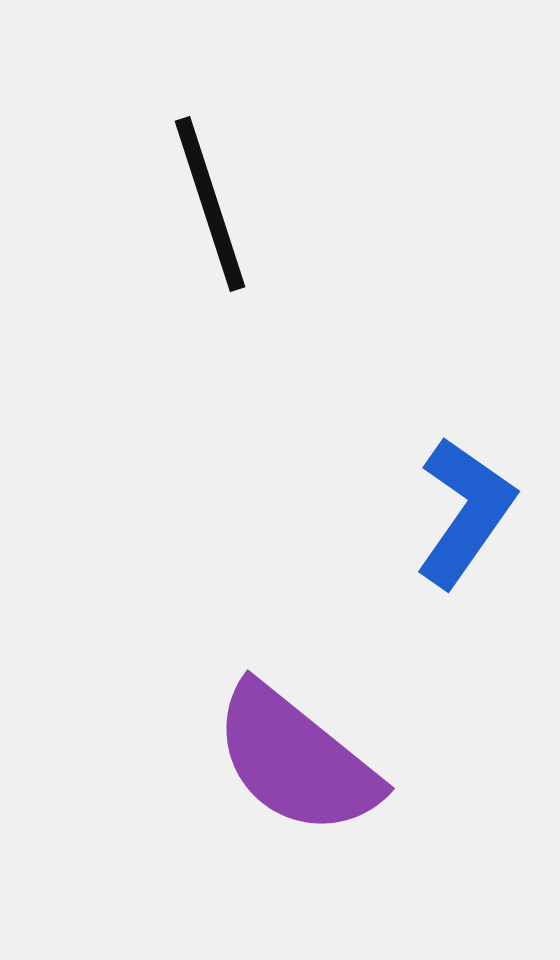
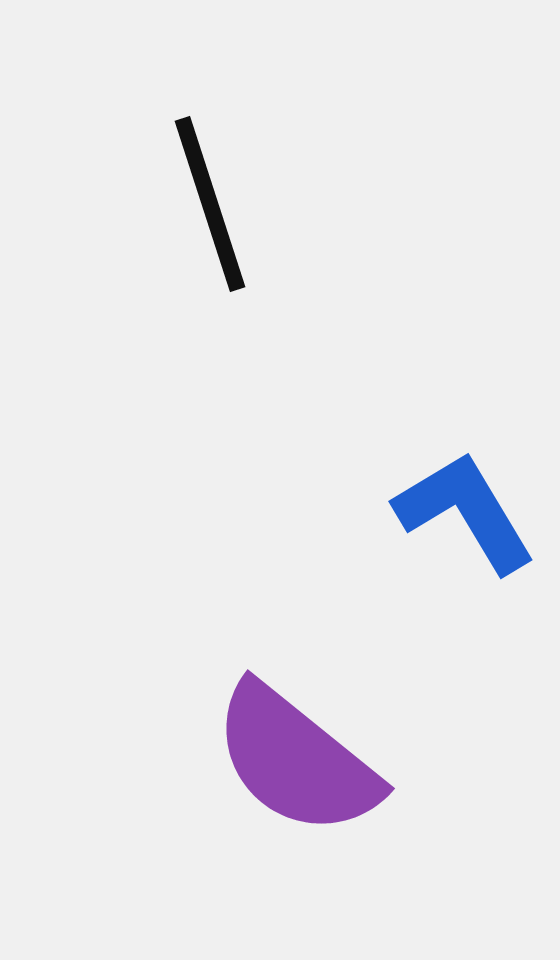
blue L-shape: rotated 66 degrees counterclockwise
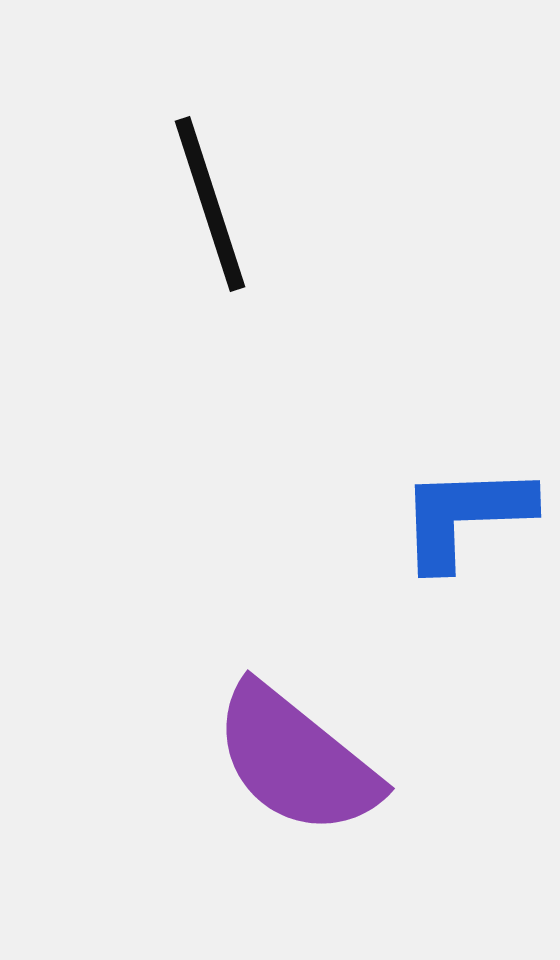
blue L-shape: moved 4 px down; rotated 61 degrees counterclockwise
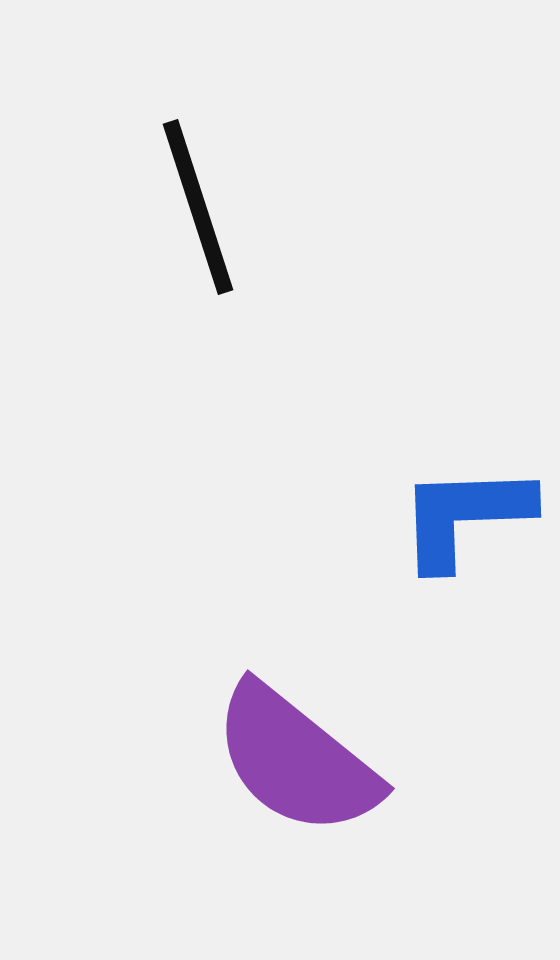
black line: moved 12 px left, 3 px down
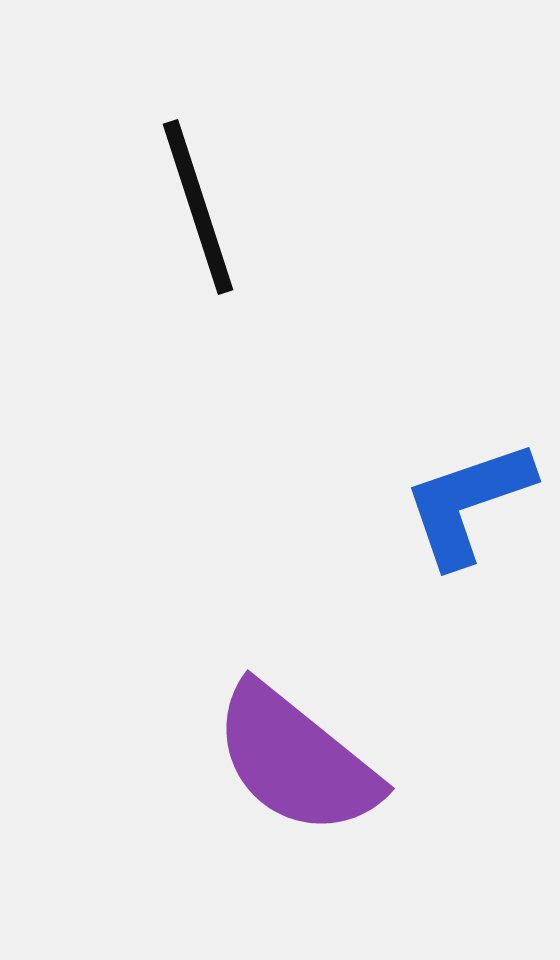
blue L-shape: moved 3 px right, 13 px up; rotated 17 degrees counterclockwise
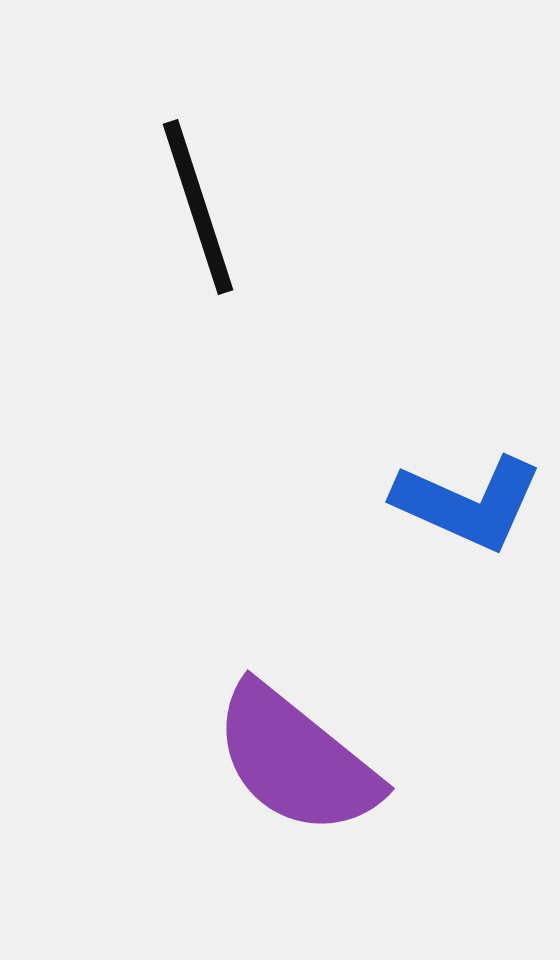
blue L-shape: rotated 137 degrees counterclockwise
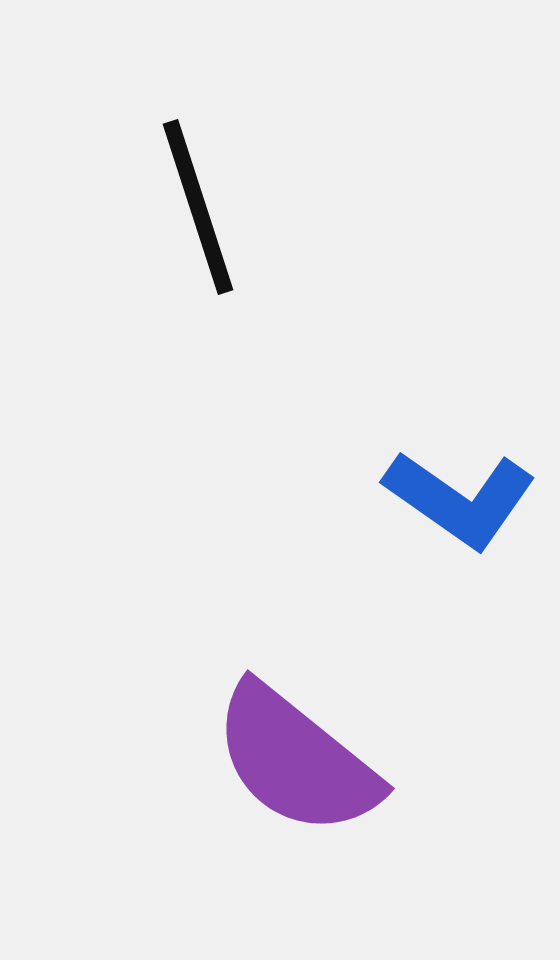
blue L-shape: moved 8 px left, 4 px up; rotated 11 degrees clockwise
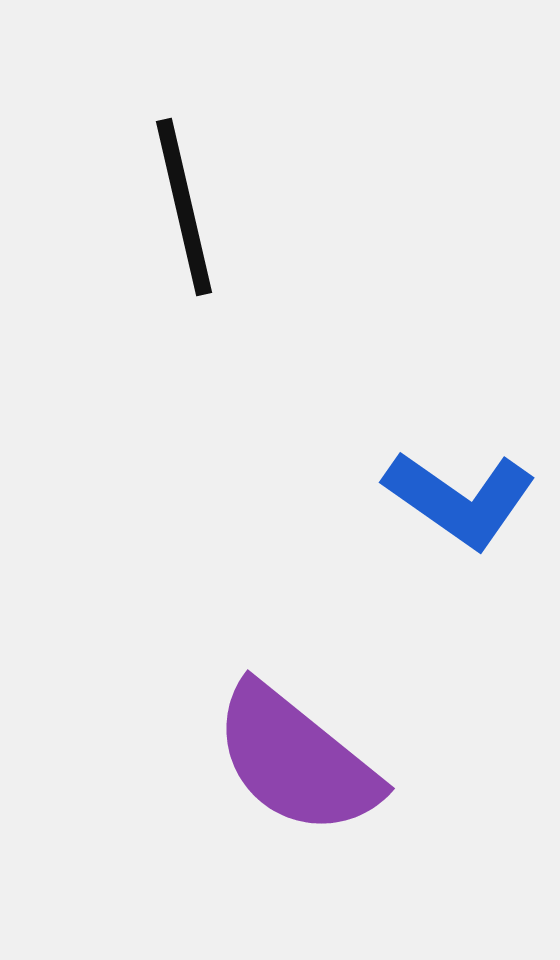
black line: moved 14 px left; rotated 5 degrees clockwise
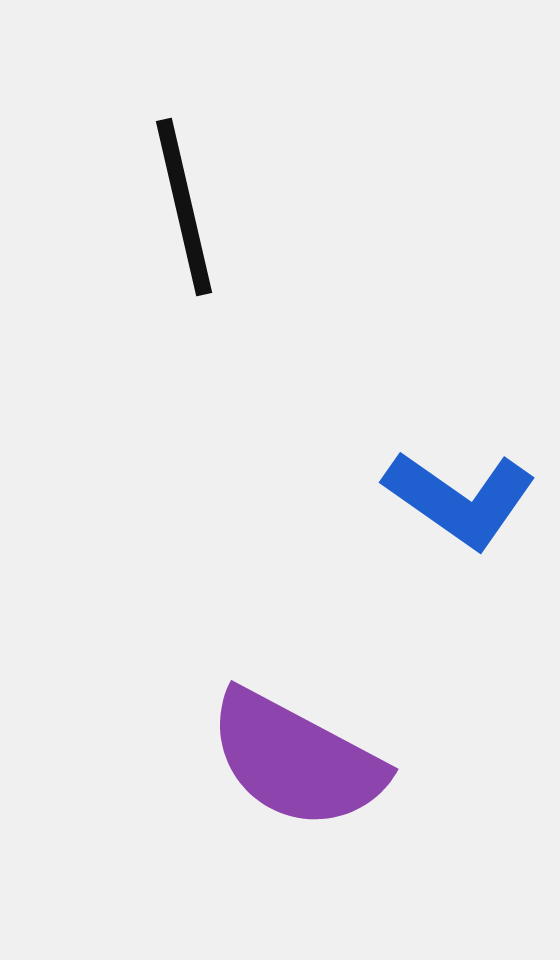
purple semicircle: rotated 11 degrees counterclockwise
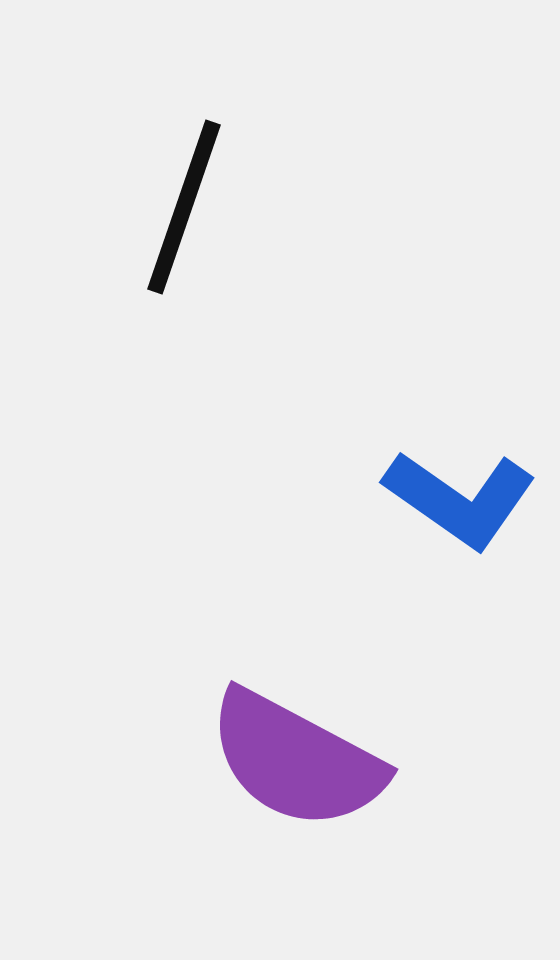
black line: rotated 32 degrees clockwise
